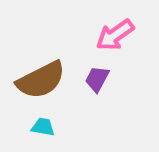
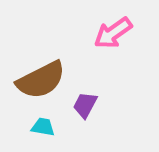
pink arrow: moved 2 px left, 2 px up
purple trapezoid: moved 12 px left, 26 px down
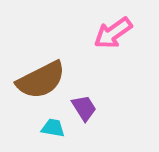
purple trapezoid: moved 1 px left, 3 px down; rotated 120 degrees clockwise
cyan trapezoid: moved 10 px right, 1 px down
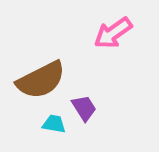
cyan trapezoid: moved 1 px right, 4 px up
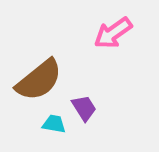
brown semicircle: moved 2 px left; rotated 12 degrees counterclockwise
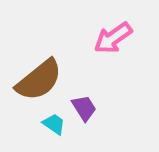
pink arrow: moved 5 px down
cyan trapezoid: rotated 25 degrees clockwise
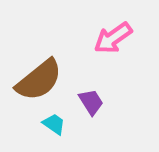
purple trapezoid: moved 7 px right, 6 px up
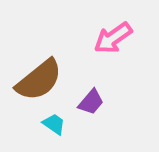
purple trapezoid: rotated 72 degrees clockwise
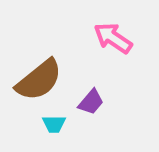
pink arrow: rotated 69 degrees clockwise
cyan trapezoid: rotated 145 degrees clockwise
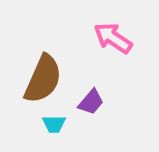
brown semicircle: moved 4 px right, 1 px up; rotated 27 degrees counterclockwise
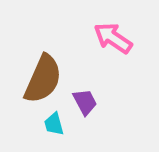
purple trapezoid: moved 6 px left; rotated 68 degrees counterclockwise
cyan trapezoid: rotated 75 degrees clockwise
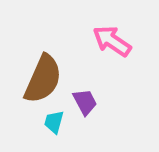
pink arrow: moved 1 px left, 3 px down
cyan trapezoid: moved 2 px up; rotated 30 degrees clockwise
